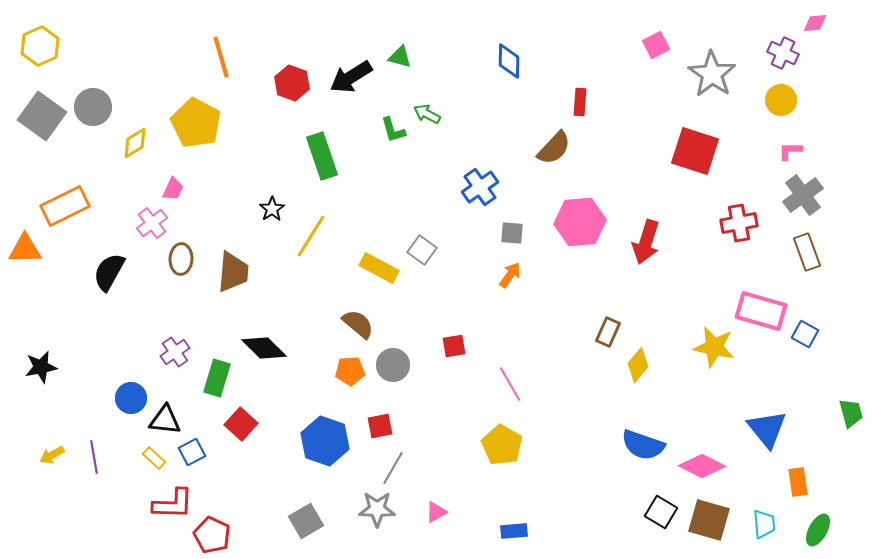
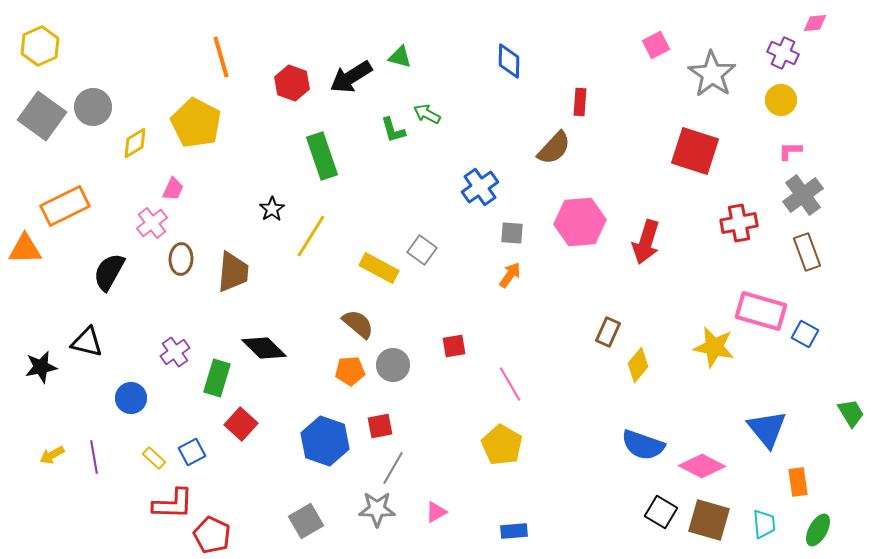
green trapezoid at (851, 413): rotated 16 degrees counterclockwise
black triangle at (165, 420): moved 78 px left, 78 px up; rotated 8 degrees clockwise
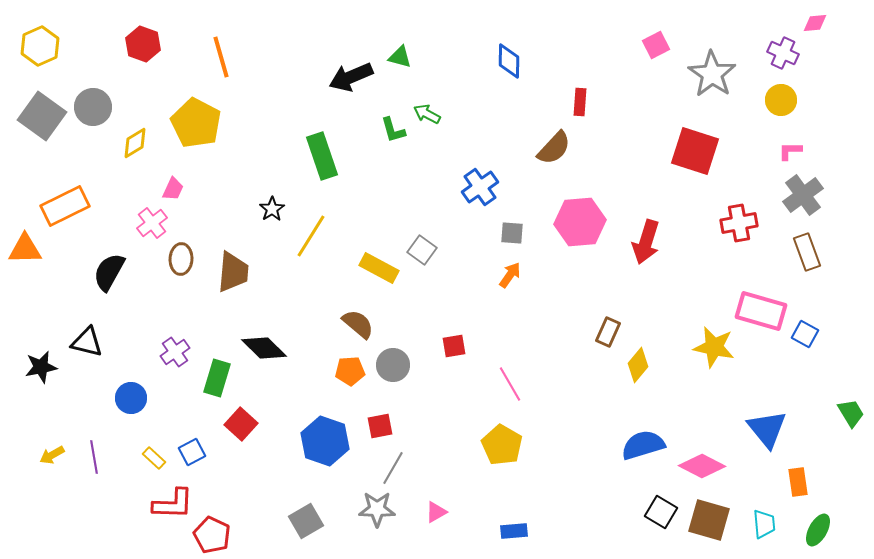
black arrow at (351, 77): rotated 9 degrees clockwise
red hexagon at (292, 83): moved 149 px left, 39 px up
blue semicircle at (643, 445): rotated 144 degrees clockwise
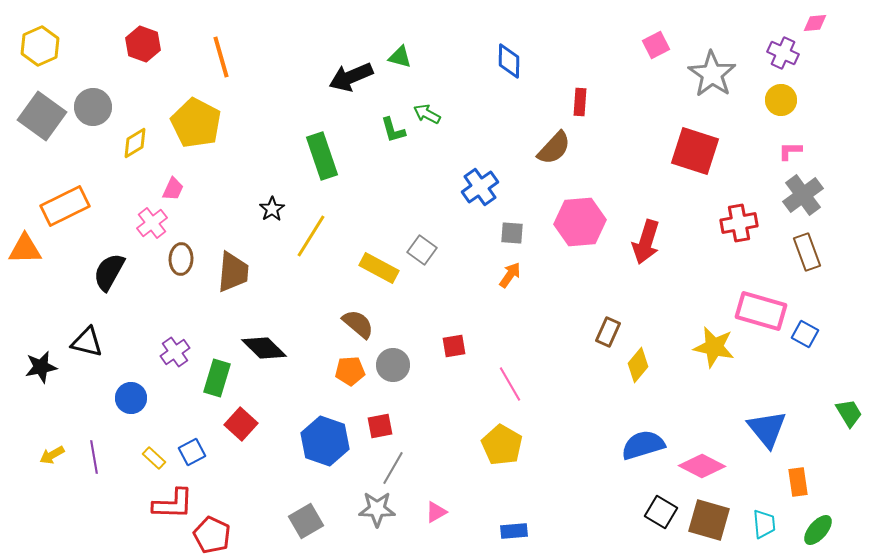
green trapezoid at (851, 413): moved 2 px left
green ellipse at (818, 530): rotated 12 degrees clockwise
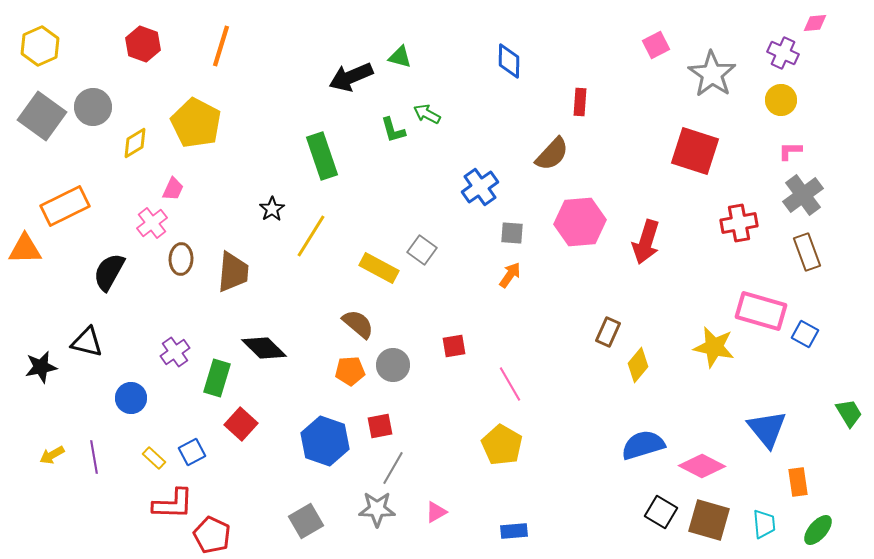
orange line at (221, 57): moved 11 px up; rotated 33 degrees clockwise
brown semicircle at (554, 148): moved 2 px left, 6 px down
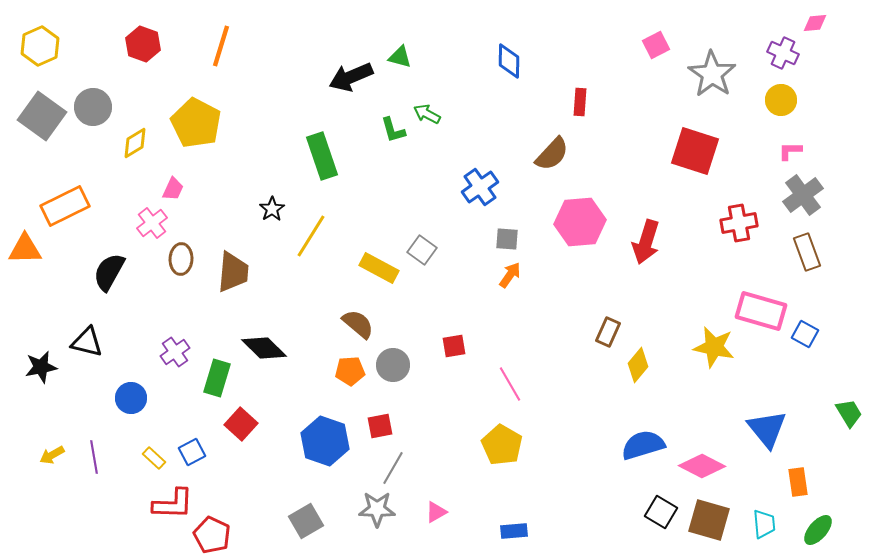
gray square at (512, 233): moved 5 px left, 6 px down
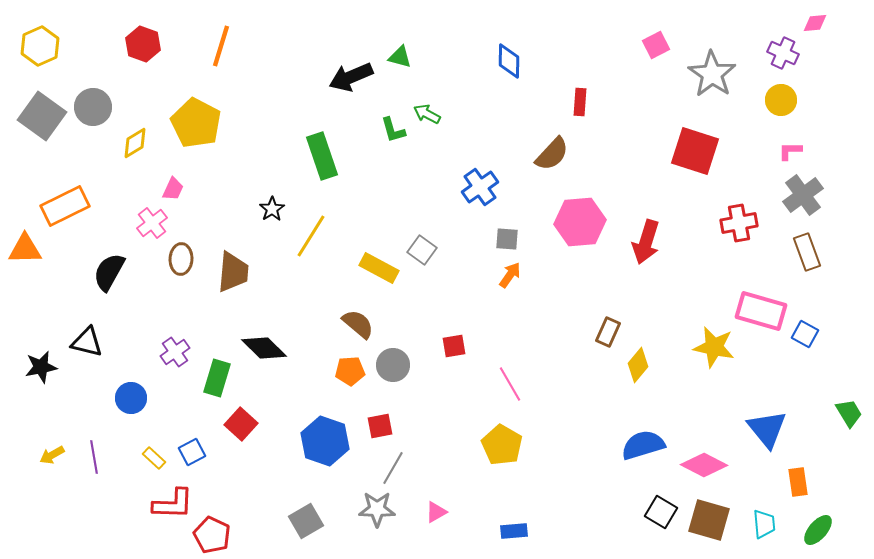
pink diamond at (702, 466): moved 2 px right, 1 px up
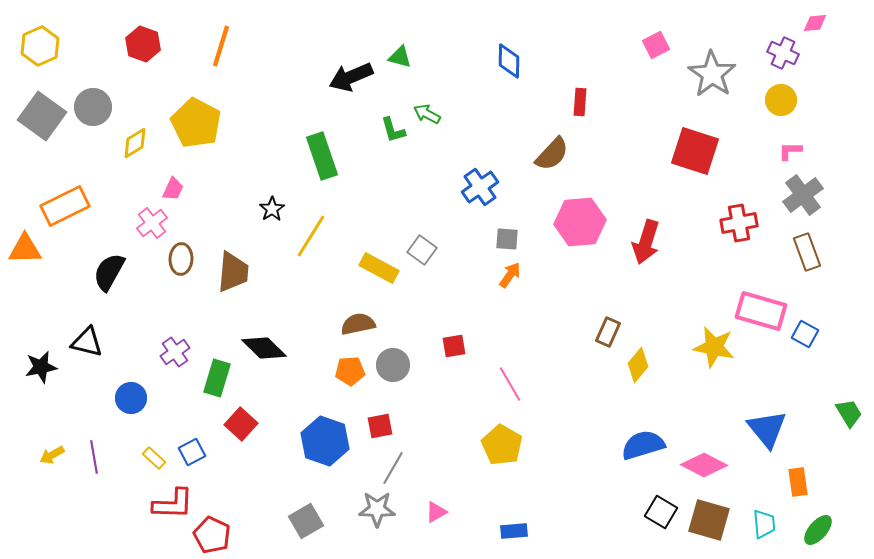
brown semicircle at (358, 324): rotated 52 degrees counterclockwise
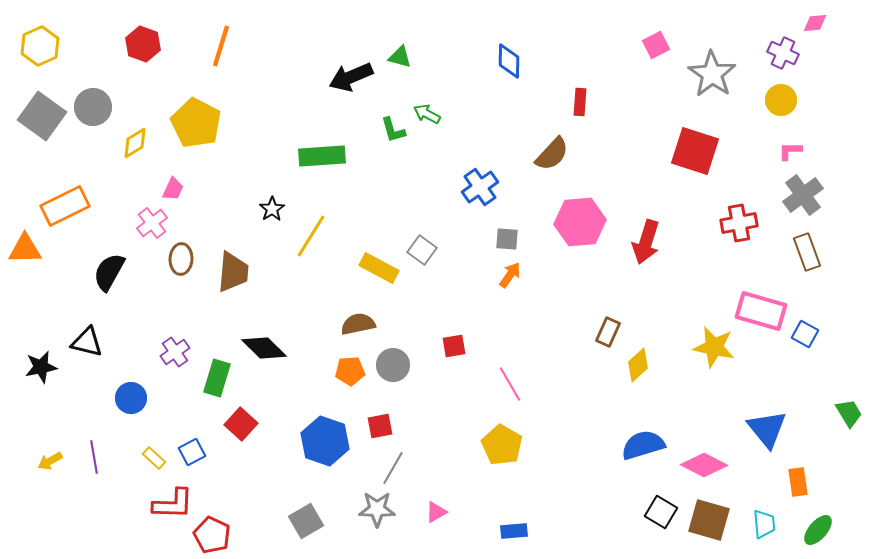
green rectangle at (322, 156): rotated 75 degrees counterclockwise
yellow diamond at (638, 365): rotated 8 degrees clockwise
yellow arrow at (52, 455): moved 2 px left, 6 px down
